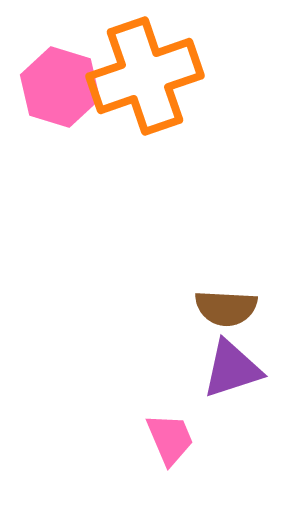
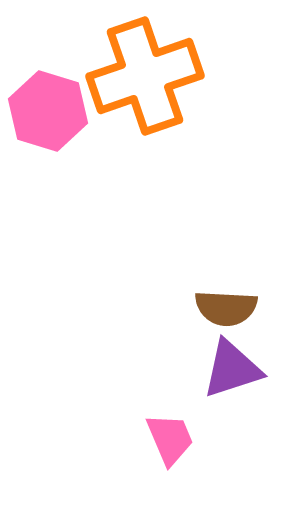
pink hexagon: moved 12 px left, 24 px down
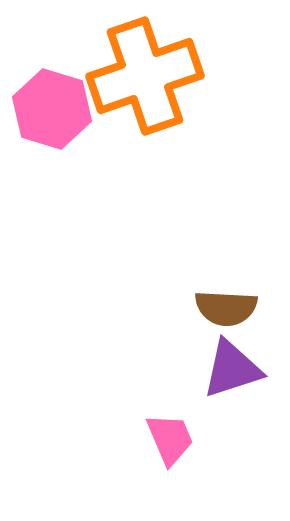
pink hexagon: moved 4 px right, 2 px up
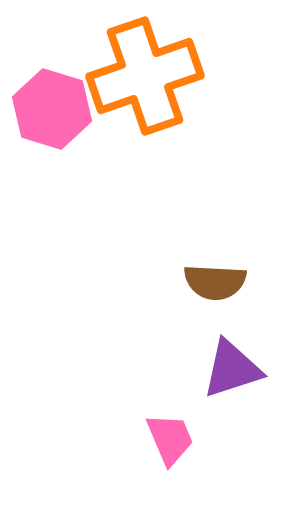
brown semicircle: moved 11 px left, 26 px up
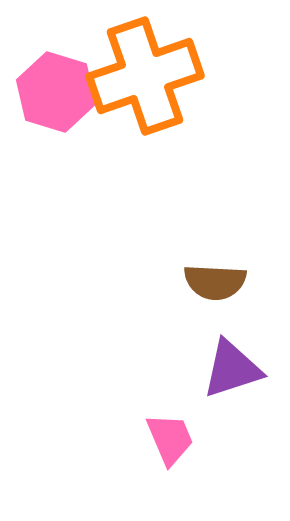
pink hexagon: moved 4 px right, 17 px up
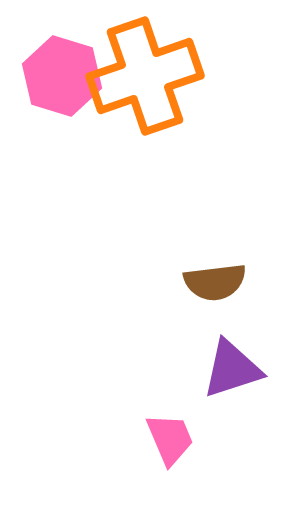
pink hexagon: moved 6 px right, 16 px up
brown semicircle: rotated 10 degrees counterclockwise
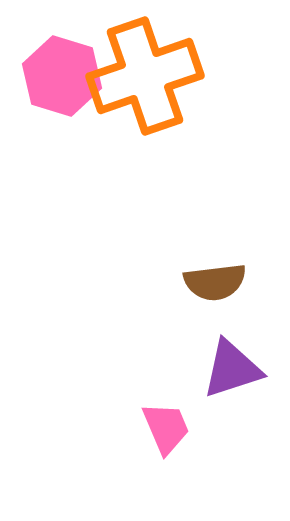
pink trapezoid: moved 4 px left, 11 px up
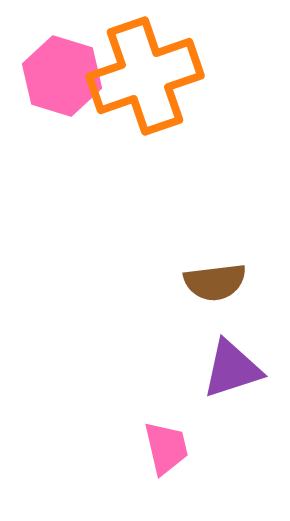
pink trapezoid: moved 20 px down; rotated 10 degrees clockwise
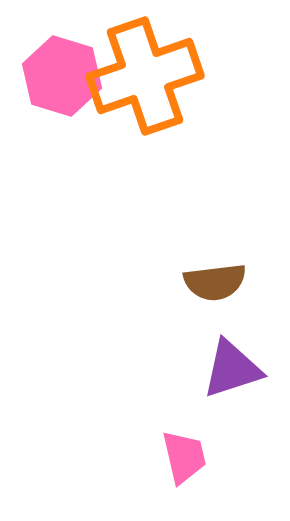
pink trapezoid: moved 18 px right, 9 px down
